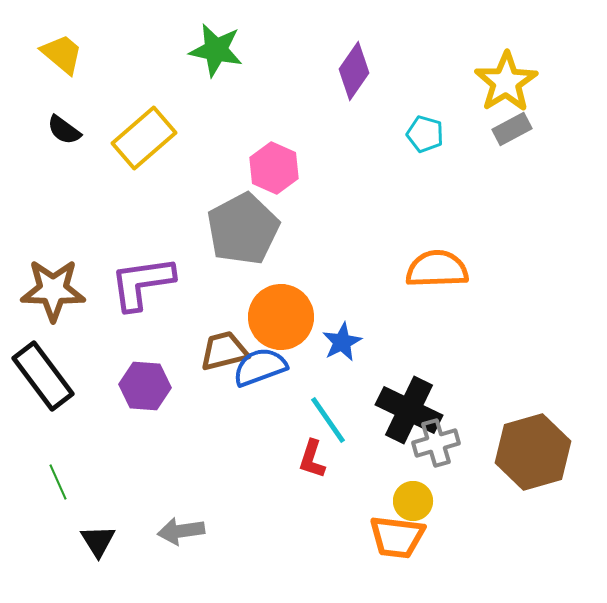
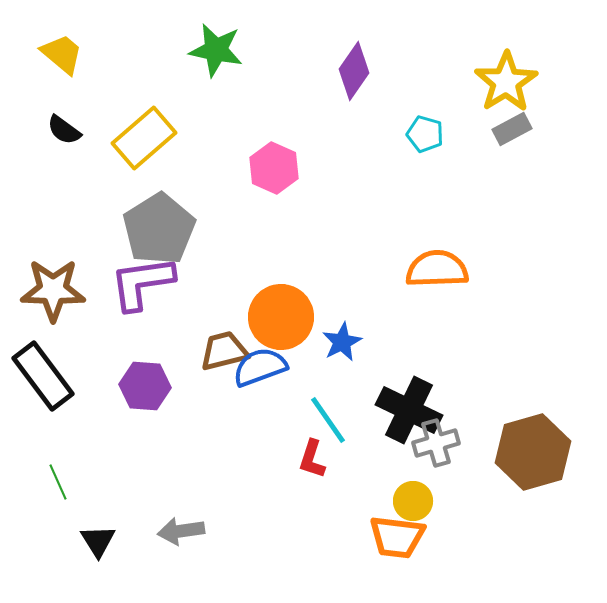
gray pentagon: moved 84 px left; rotated 4 degrees counterclockwise
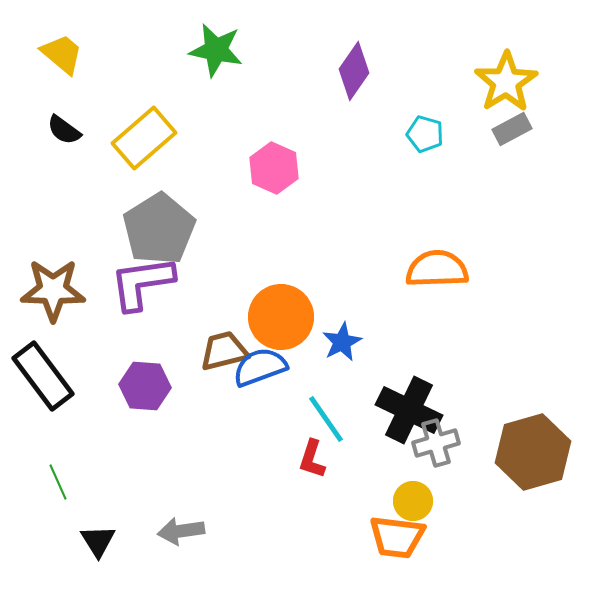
cyan line: moved 2 px left, 1 px up
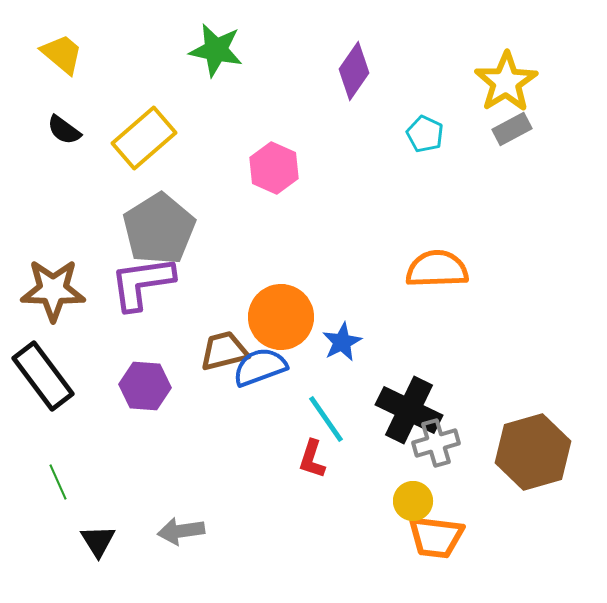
cyan pentagon: rotated 9 degrees clockwise
orange trapezoid: moved 39 px right
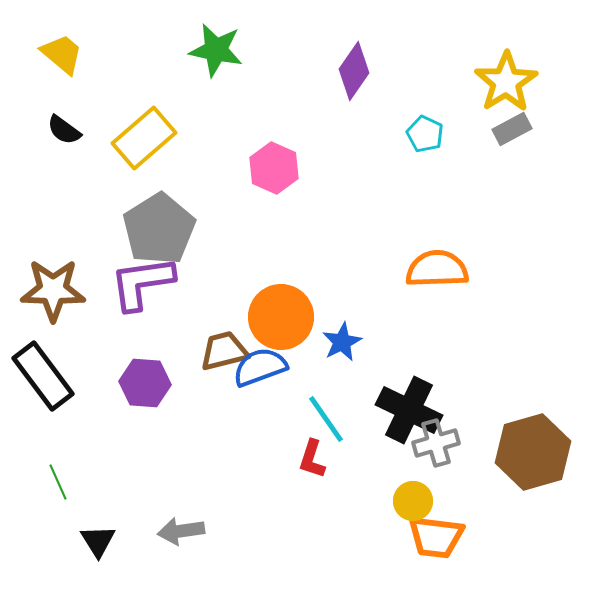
purple hexagon: moved 3 px up
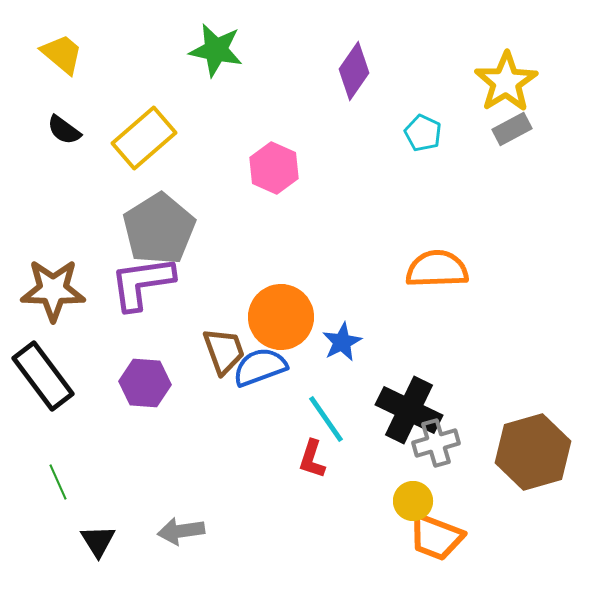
cyan pentagon: moved 2 px left, 1 px up
brown trapezoid: rotated 84 degrees clockwise
orange trapezoid: rotated 14 degrees clockwise
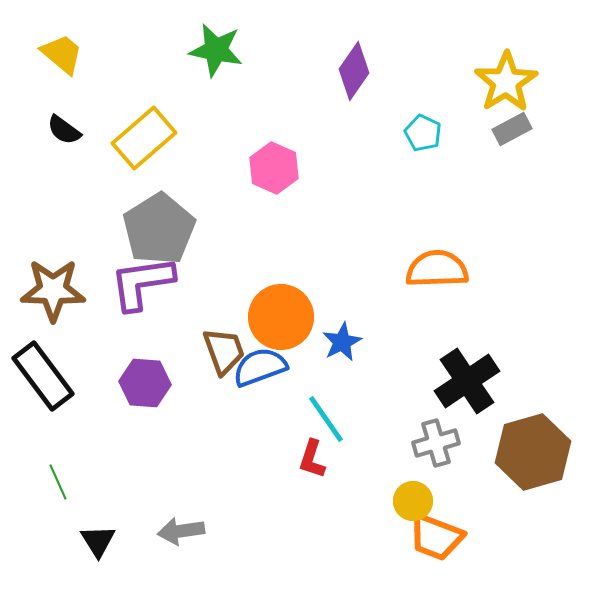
black cross: moved 58 px right, 29 px up; rotated 30 degrees clockwise
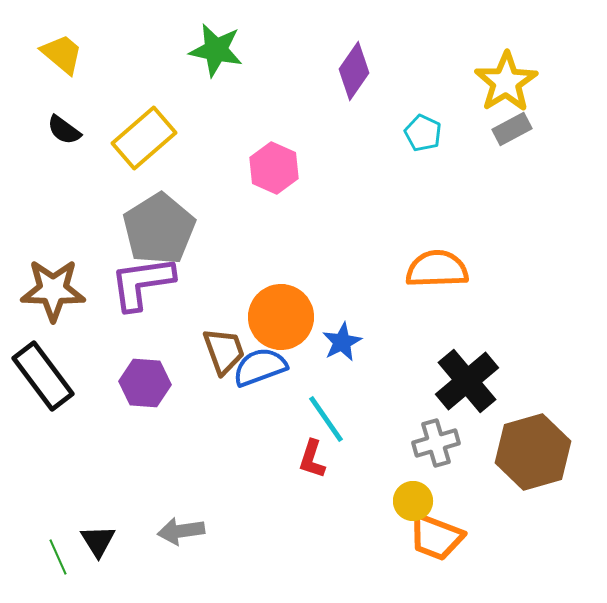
black cross: rotated 6 degrees counterclockwise
green line: moved 75 px down
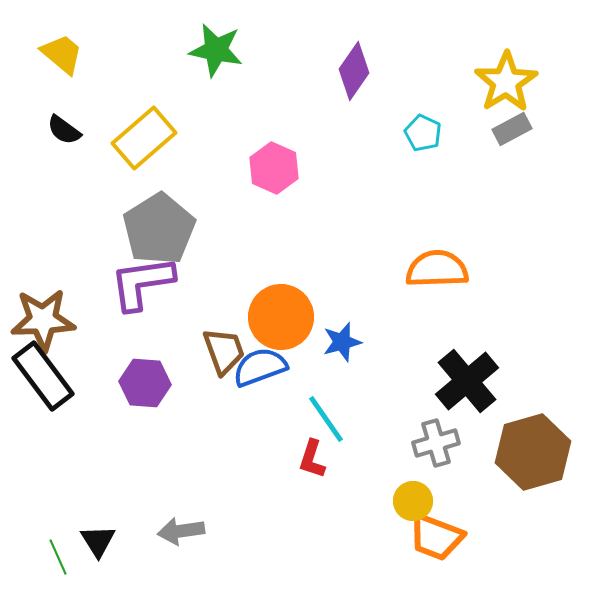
brown star: moved 10 px left, 30 px down; rotated 4 degrees counterclockwise
blue star: rotated 12 degrees clockwise
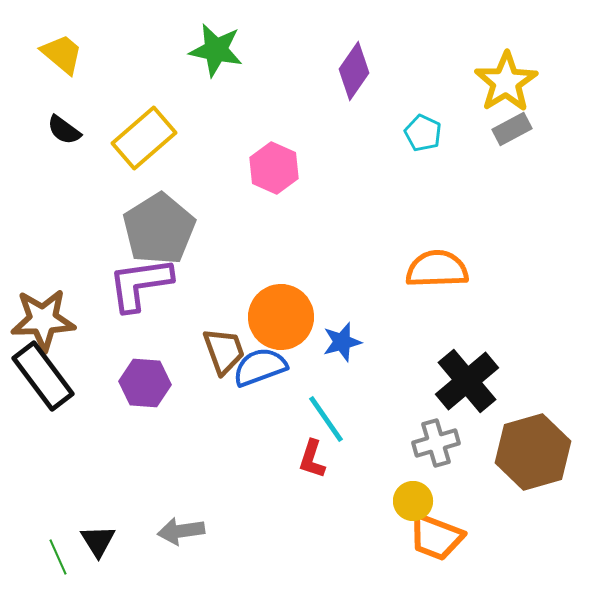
purple L-shape: moved 2 px left, 1 px down
